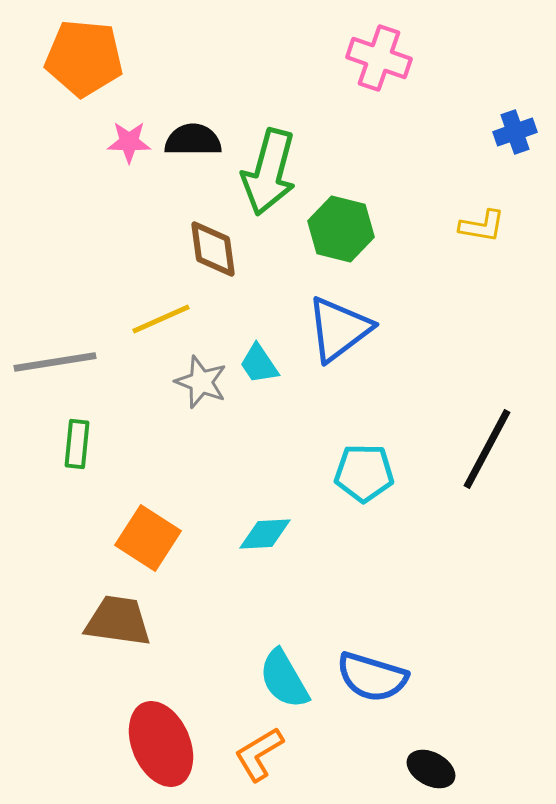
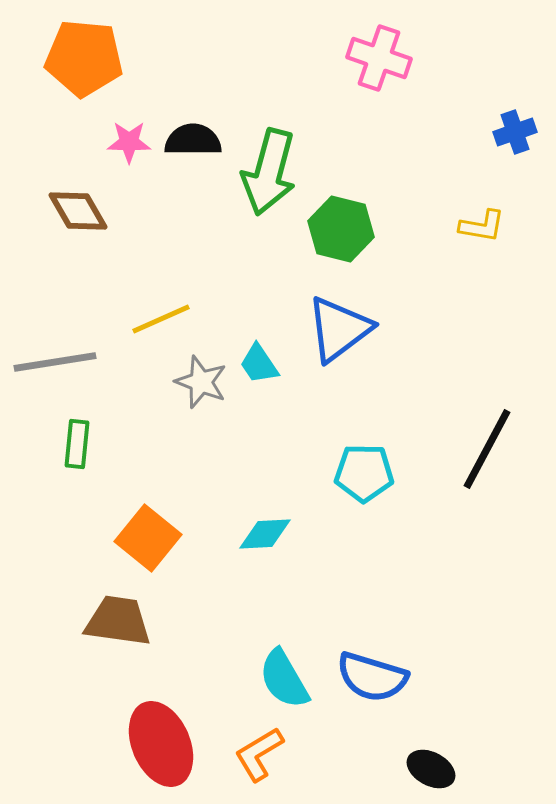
brown diamond: moved 135 px left, 38 px up; rotated 22 degrees counterclockwise
orange square: rotated 6 degrees clockwise
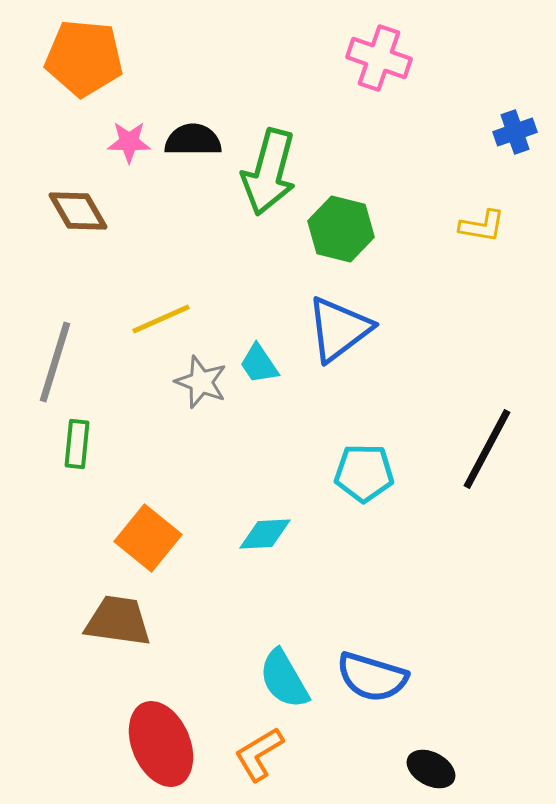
gray line: rotated 64 degrees counterclockwise
